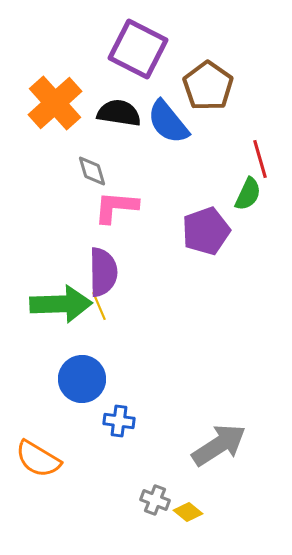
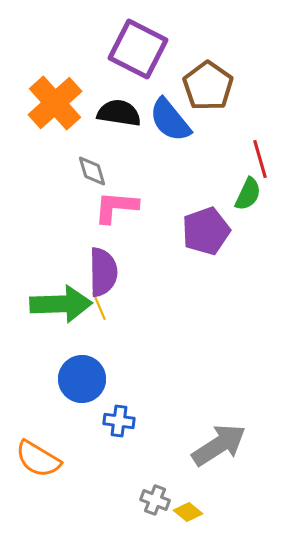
blue semicircle: moved 2 px right, 2 px up
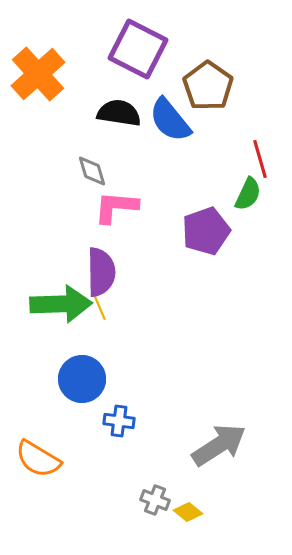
orange cross: moved 17 px left, 29 px up
purple semicircle: moved 2 px left
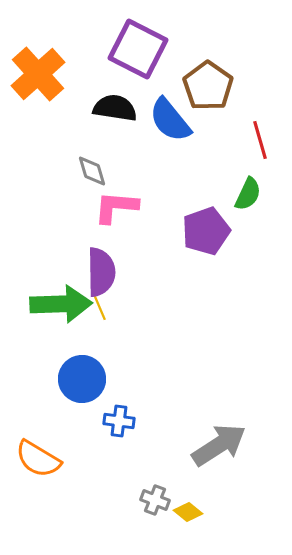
black semicircle: moved 4 px left, 5 px up
red line: moved 19 px up
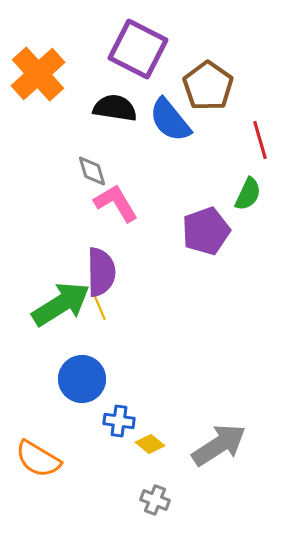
pink L-shape: moved 4 px up; rotated 54 degrees clockwise
green arrow: rotated 30 degrees counterclockwise
yellow diamond: moved 38 px left, 68 px up
